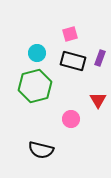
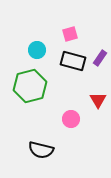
cyan circle: moved 3 px up
purple rectangle: rotated 14 degrees clockwise
green hexagon: moved 5 px left
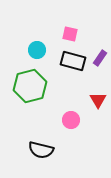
pink square: rotated 28 degrees clockwise
pink circle: moved 1 px down
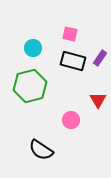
cyan circle: moved 4 px left, 2 px up
black semicircle: rotated 20 degrees clockwise
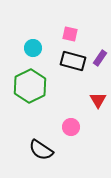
green hexagon: rotated 12 degrees counterclockwise
pink circle: moved 7 px down
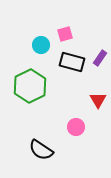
pink square: moved 5 px left; rotated 28 degrees counterclockwise
cyan circle: moved 8 px right, 3 px up
black rectangle: moved 1 px left, 1 px down
pink circle: moved 5 px right
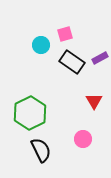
purple rectangle: rotated 28 degrees clockwise
black rectangle: rotated 20 degrees clockwise
green hexagon: moved 27 px down
red triangle: moved 4 px left, 1 px down
pink circle: moved 7 px right, 12 px down
black semicircle: rotated 150 degrees counterclockwise
